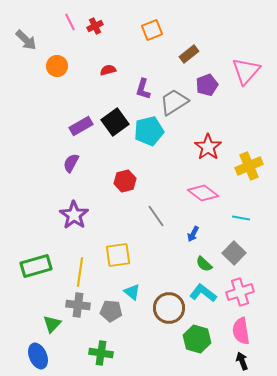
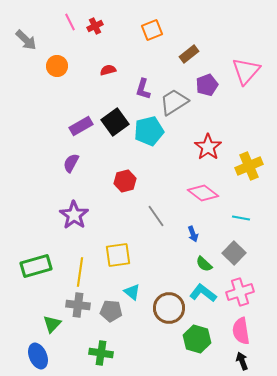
blue arrow: rotated 49 degrees counterclockwise
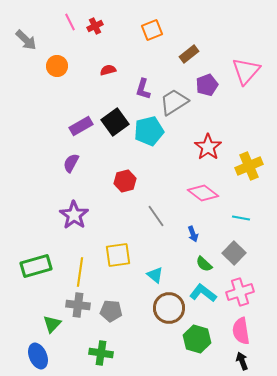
cyan triangle: moved 23 px right, 17 px up
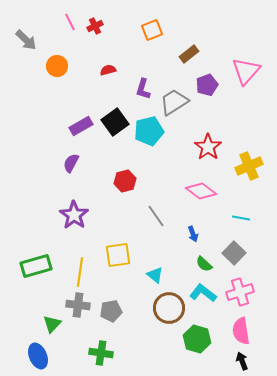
pink diamond: moved 2 px left, 2 px up
gray pentagon: rotated 15 degrees counterclockwise
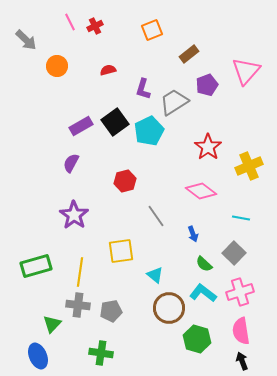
cyan pentagon: rotated 12 degrees counterclockwise
yellow square: moved 3 px right, 4 px up
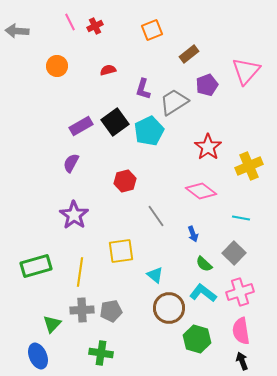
gray arrow: moved 9 px left, 9 px up; rotated 140 degrees clockwise
gray cross: moved 4 px right, 5 px down; rotated 10 degrees counterclockwise
